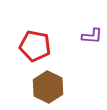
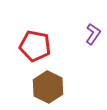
purple L-shape: moved 1 px right, 2 px up; rotated 60 degrees counterclockwise
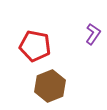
brown hexagon: moved 2 px right, 1 px up; rotated 12 degrees clockwise
